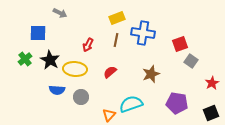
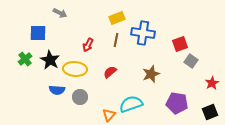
gray circle: moved 1 px left
black square: moved 1 px left, 1 px up
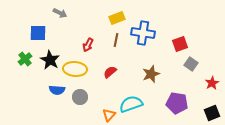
gray square: moved 3 px down
black square: moved 2 px right, 1 px down
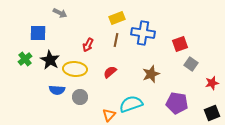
red star: rotated 16 degrees clockwise
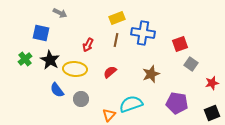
blue square: moved 3 px right; rotated 12 degrees clockwise
blue semicircle: rotated 49 degrees clockwise
gray circle: moved 1 px right, 2 px down
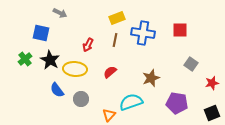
brown line: moved 1 px left
red square: moved 14 px up; rotated 21 degrees clockwise
brown star: moved 4 px down
cyan semicircle: moved 2 px up
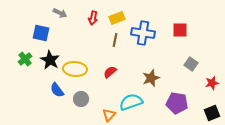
red arrow: moved 5 px right, 27 px up; rotated 16 degrees counterclockwise
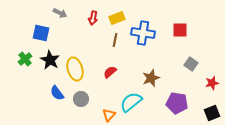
yellow ellipse: rotated 70 degrees clockwise
blue semicircle: moved 3 px down
cyan semicircle: rotated 20 degrees counterclockwise
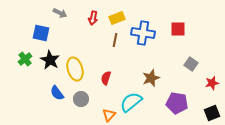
red square: moved 2 px left, 1 px up
red semicircle: moved 4 px left, 6 px down; rotated 32 degrees counterclockwise
